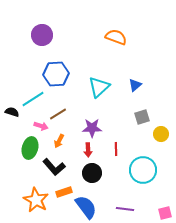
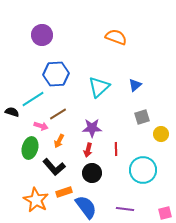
red arrow: rotated 16 degrees clockwise
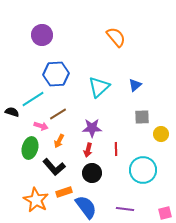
orange semicircle: rotated 30 degrees clockwise
gray square: rotated 14 degrees clockwise
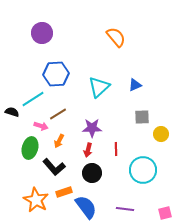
purple circle: moved 2 px up
blue triangle: rotated 16 degrees clockwise
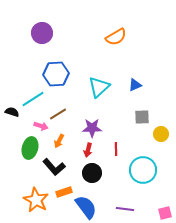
orange semicircle: rotated 100 degrees clockwise
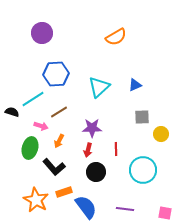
brown line: moved 1 px right, 2 px up
black circle: moved 4 px right, 1 px up
pink square: rotated 24 degrees clockwise
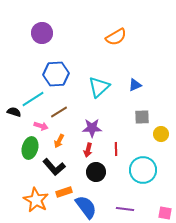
black semicircle: moved 2 px right
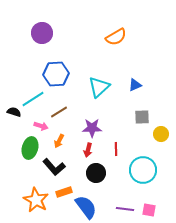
black circle: moved 1 px down
pink square: moved 16 px left, 3 px up
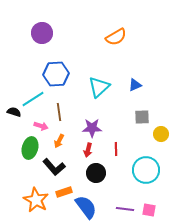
brown line: rotated 66 degrees counterclockwise
cyan circle: moved 3 px right
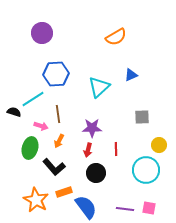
blue triangle: moved 4 px left, 10 px up
brown line: moved 1 px left, 2 px down
yellow circle: moved 2 px left, 11 px down
pink square: moved 2 px up
